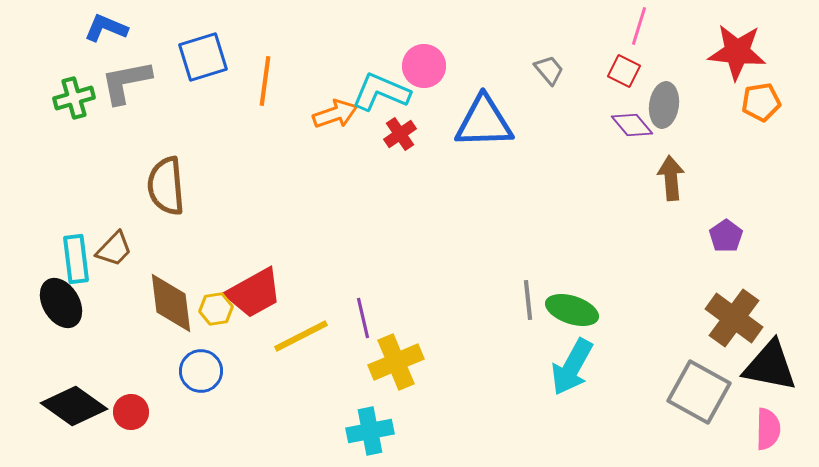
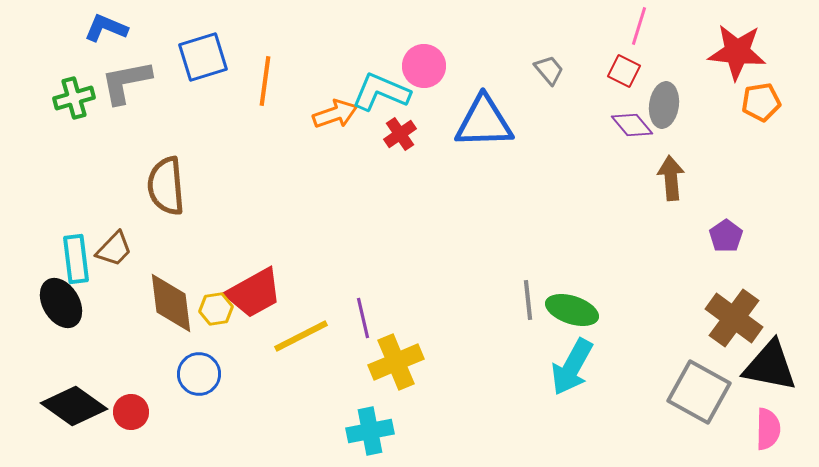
blue circle: moved 2 px left, 3 px down
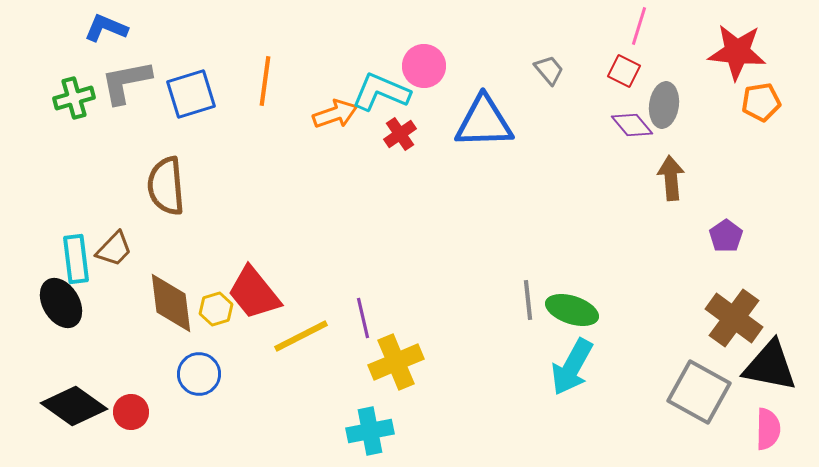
blue square: moved 12 px left, 37 px down
red trapezoid: rotated 80 degrees clockwise
yellow hexagon: rotated 8 degrees counterclockwise
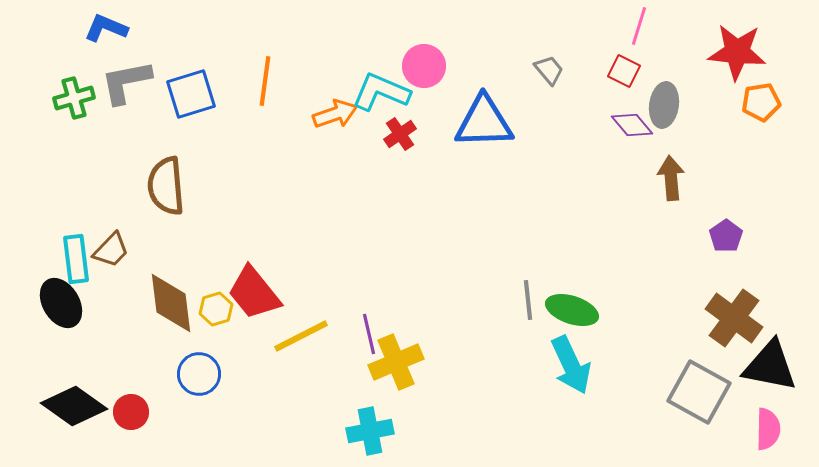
brown trapezoid: moved 3 px left, 1 px down
purple line: moved 6 px right, 16 px down
cyan arrow: moved 1 px left, 2 px up; rotated 54 degrees counterclockwise
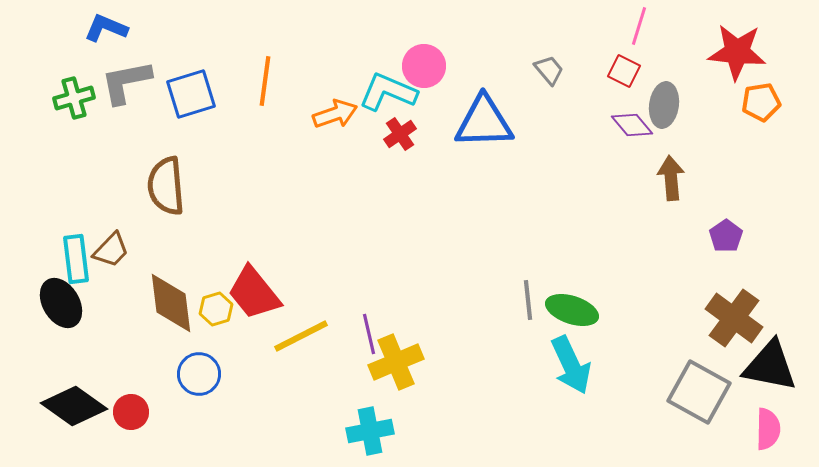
cyan L-shape: moved 7 px right
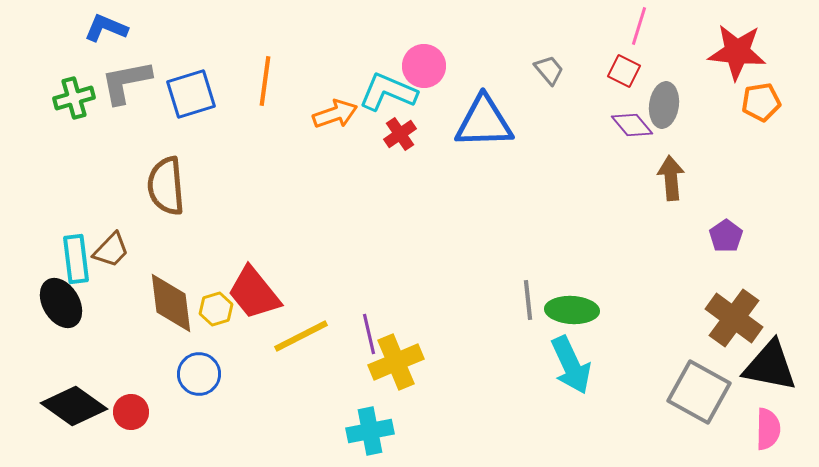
green ellipse: rotated 15 degrees counterclockwise
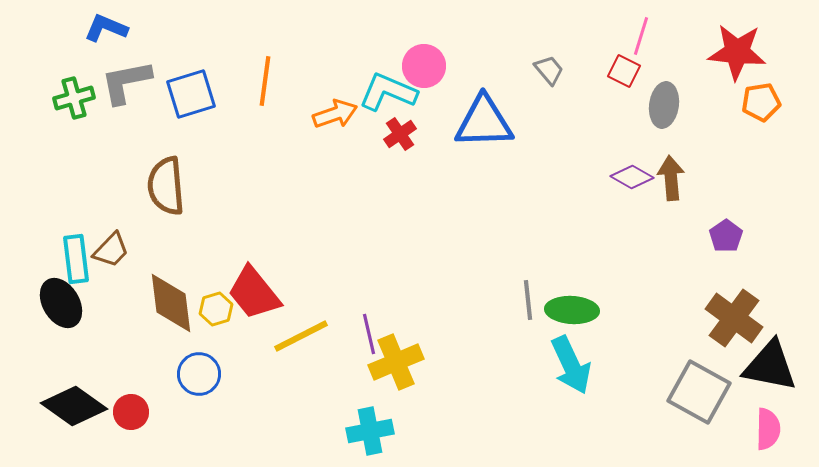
pink line: moved 2 px right, 10 px down
purple diamond: moved 52 px down; rotated 21 degrees counterclockwise
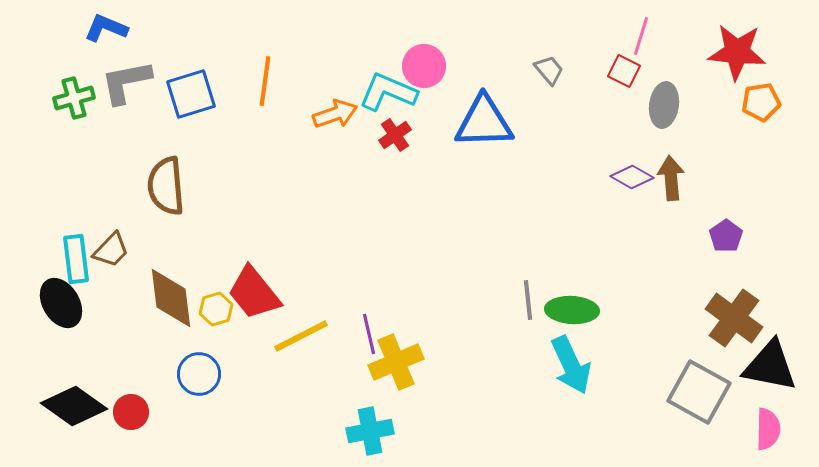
red cross: moved 5 px left, 1 px down
brown diamond: moved 5 px up
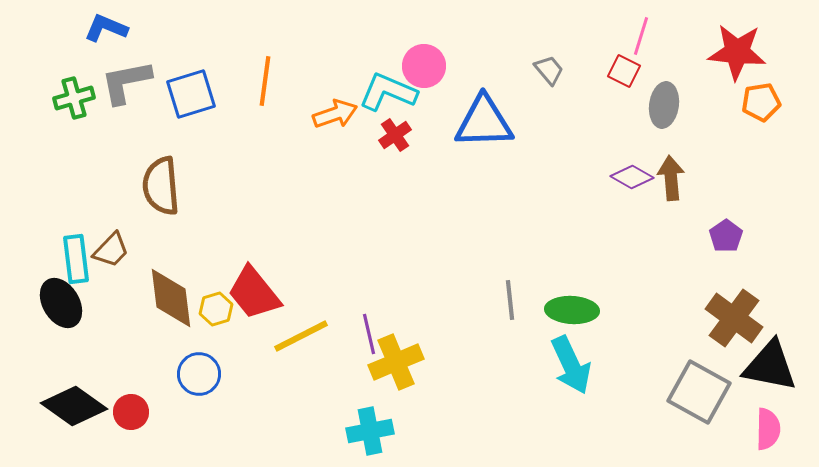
brown semicircle: moved 5 px left
gray line: moved 18 px left
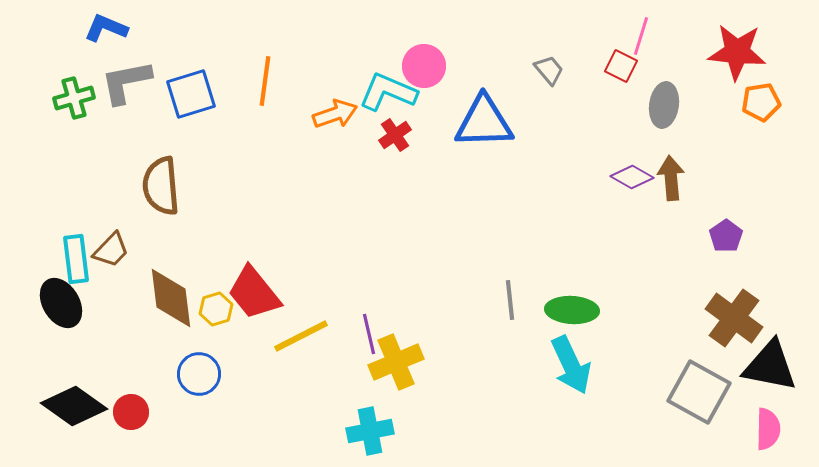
red square: moved 3 px left, 5 px up
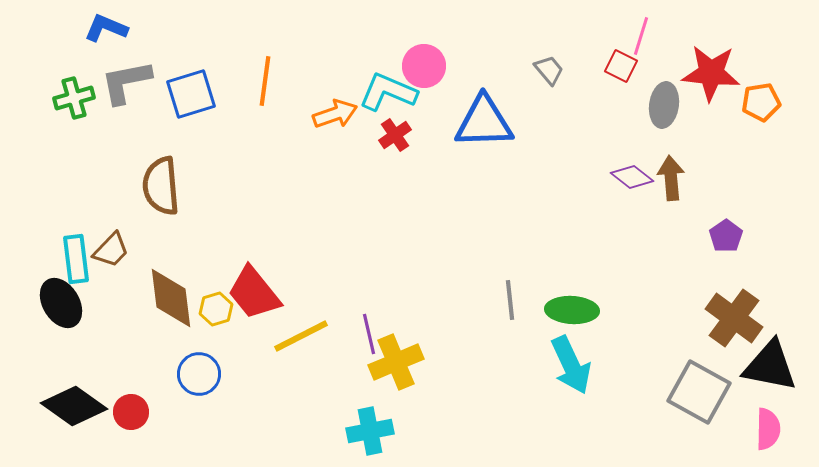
red star: moved 26 px left, 21 px down
purple diamond: rotated 9 degrees clockwise
